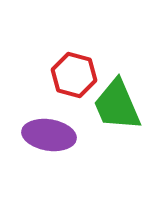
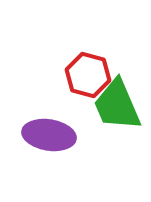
red hexagon: moved 14 px right
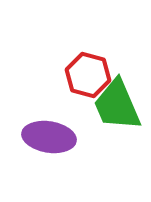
purple ellipse: moved 2 px down
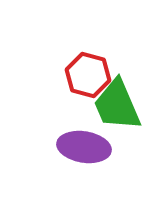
purple ellipse: moved 35 px right, 10 px down
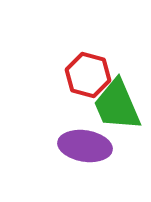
purple ellipse: moved 1 px right, 1 px up
